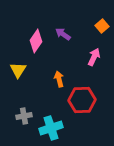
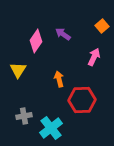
cyan cross: rotated 20 degrees counterclockwise
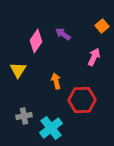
orange arrow: moved 3 px left, 2 px down
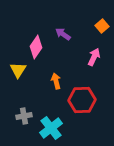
pink diamond: moved 6 px down
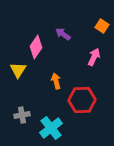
orange square: rotated 16 degrees counterclockwise
gray cross: moved 2 px left, 1 px up
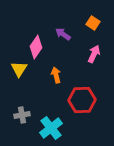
orange square: moved 9 px left, 3 px up
pink arrow: moved 3 px up
yellow triangle: moved 1 px right, 1 px up
orange arrow: moved 6 px up
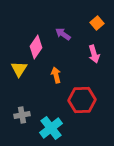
orange square: moved 4 px right; rotated 16 degrees clockwise
pink arrow: rotated 138 degrees clockwise
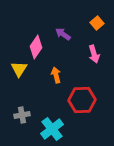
cyan cross: moved 1 px right, 1 px down
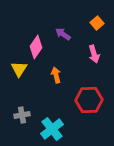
red hexagon: moved 7 px right
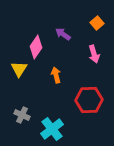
gray cross: rotated 35 degrees clockwise
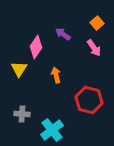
pink arrow: moved 6 px up; rotated 18 degrees counterclockwise
red hexagon: rotated 16 degrees clockwise
gray cross: moved 1 px up; rotated 21 degrees counterclockwise
cyan cross: moved 1 px down
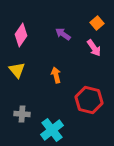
pink diamond: moved 15 px left, 12 px up
yellow triangle: moved 2 px left, 1 px down; rotated 12 degrees counterclockwise
